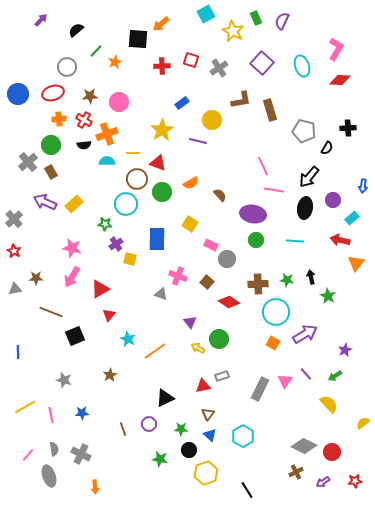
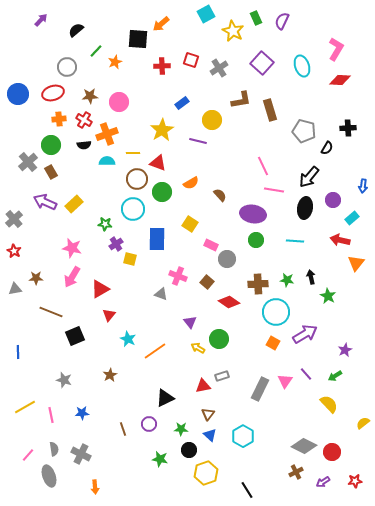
cyan circle at (126, 204): moved 7 px right, 5 px down
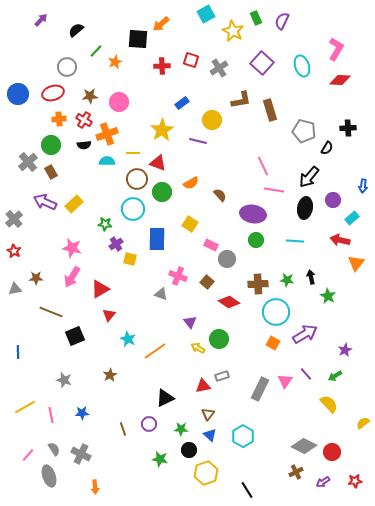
gray semicircle at (54, 449): rotated 24 degrees counterclockwise
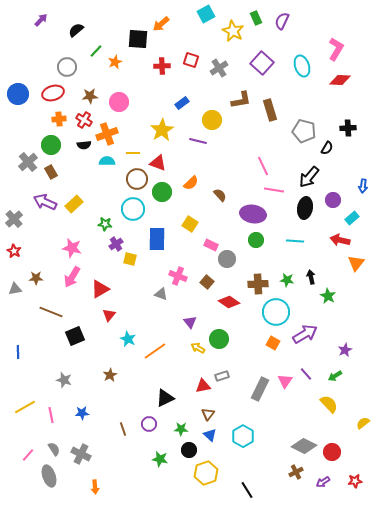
orange semicircle at (191, 183): rotated 14 degrees counterclockwise
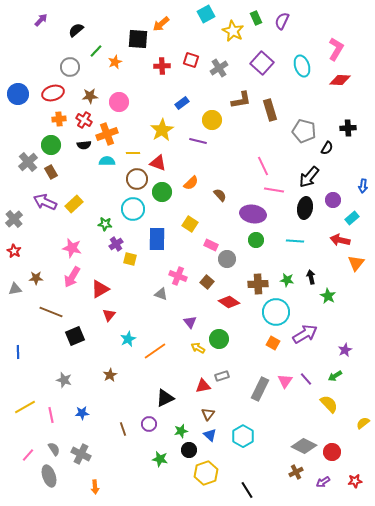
gray circle at (67, 67): moved 3 px right
cyan star at (128, 339): rotated 21 degrees clockwise
purple line at (306, 374): moved 5 px down
green star at (181, 429): moved 2 px down; rotated 16 degrees counterclockwise
